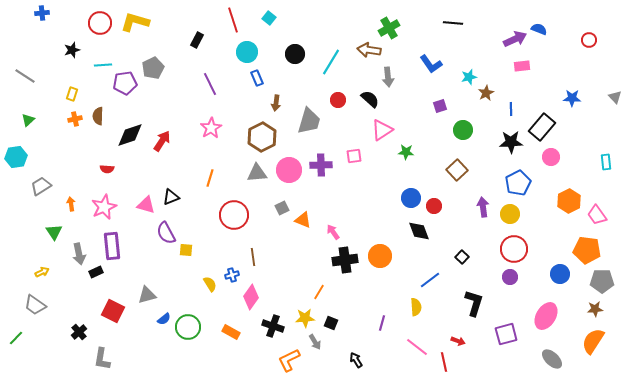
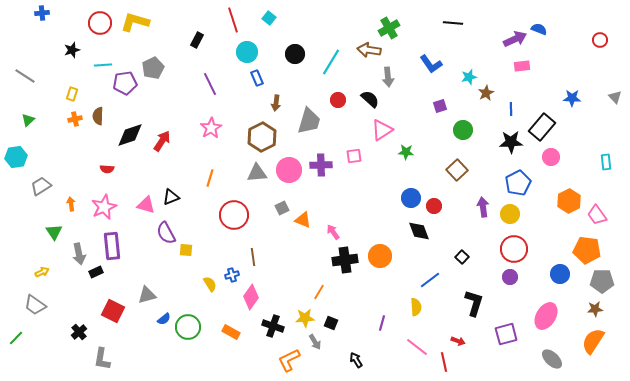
red circle at (589, 40): moved 11 px right
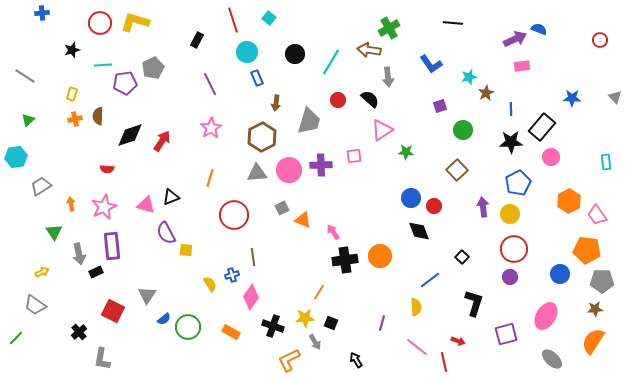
gray triangle at (147, 295): rotated 42 degrees counterclockwise
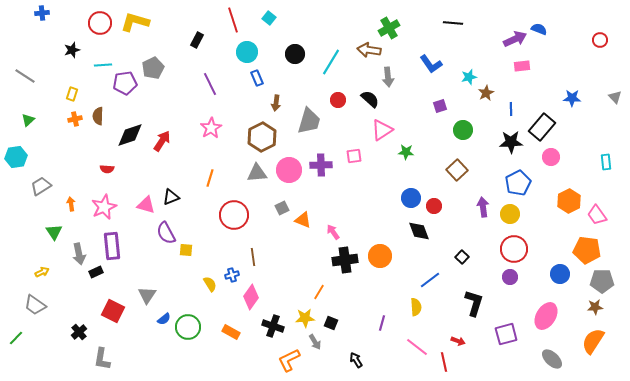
brown star at (595, 309): moved 2 px up
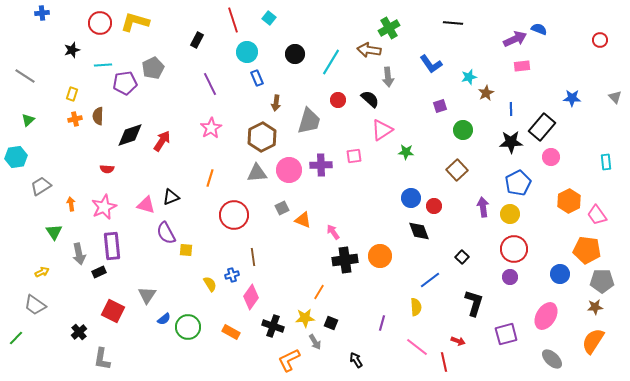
black rectangle at (96, 272): moved 3 px right
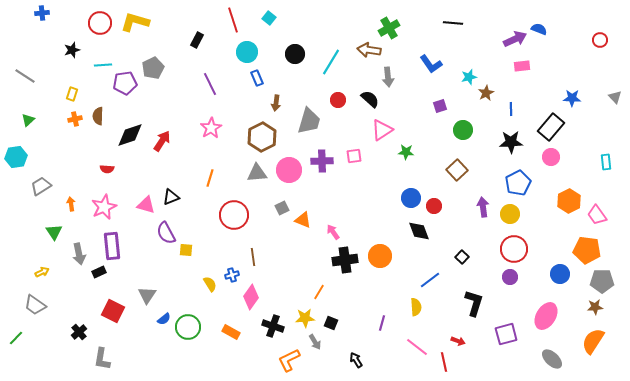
black rectangle at (542, 127): moved 9 px right
purple cross at (321, 165): moved 1 px right, 4 px up
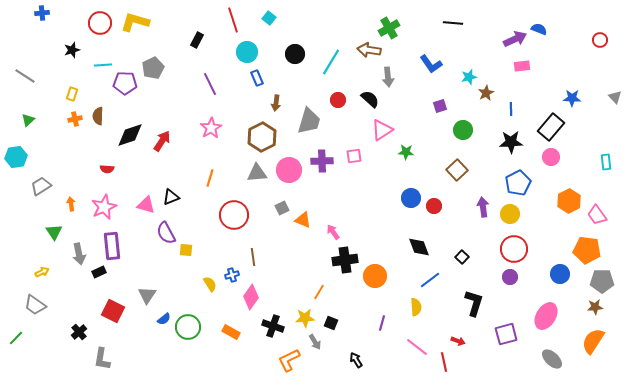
purple pentagon at (125, 83): rotated 10 degrees clockwise
black diamond at (419, 231): moved 16 px down
orange circle at (380, 256): moved 5 px left, 20 px down
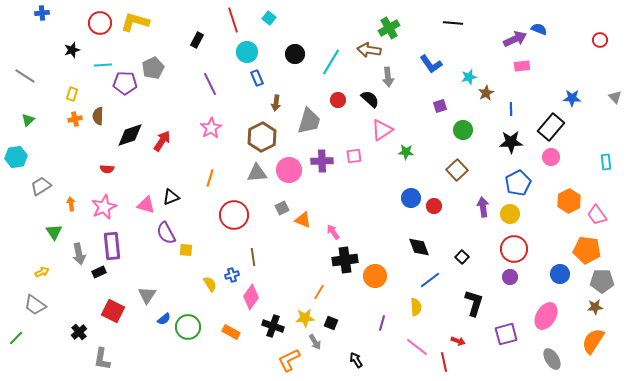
gray ellipse at (552, 359): rotated 15 degrees clockwise
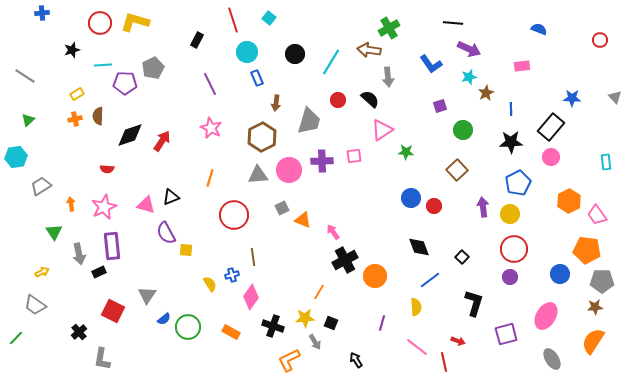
purple arrow at (515, 39): moved 46 px left, 10 px down; rotated 50 degrees clockwise
yellow rectangle at (72, 94): moved 5 px right; rotated 40 degrees clockwise
pink star at (211, 128): rotated 15 degrees counterclockwise
gray triangle at (257, 173): moved 1 px right, 2 px down
black cross at (345, 260): rotated 20 degrees counterclockwise
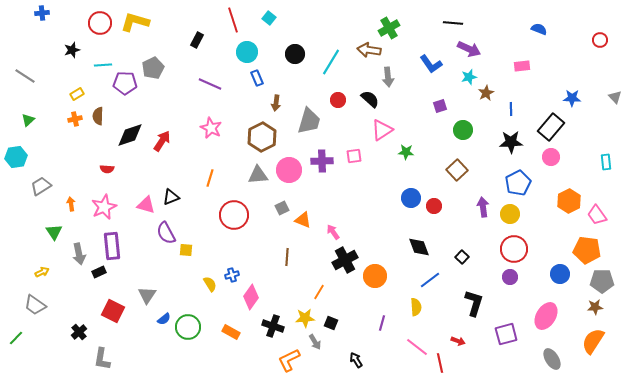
purple line at (210, 84): rotated 40 degrees counterclockwise
brown line at (253, 257): moved 34 px right; rotated 12 degrees clockwise
red line at (444, 362): moved 4 px left, 1 px down
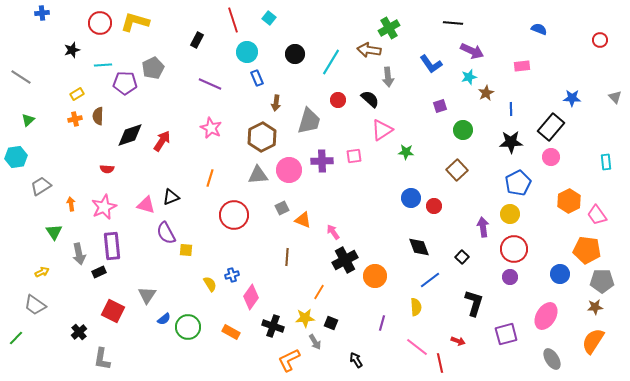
purple arrow at (469, 49): moved 3 px right, 2 px down
gray line at (25, 76): moved 4 px left, 1 px down
purple arrow at (483, 207): moved 20 px down
